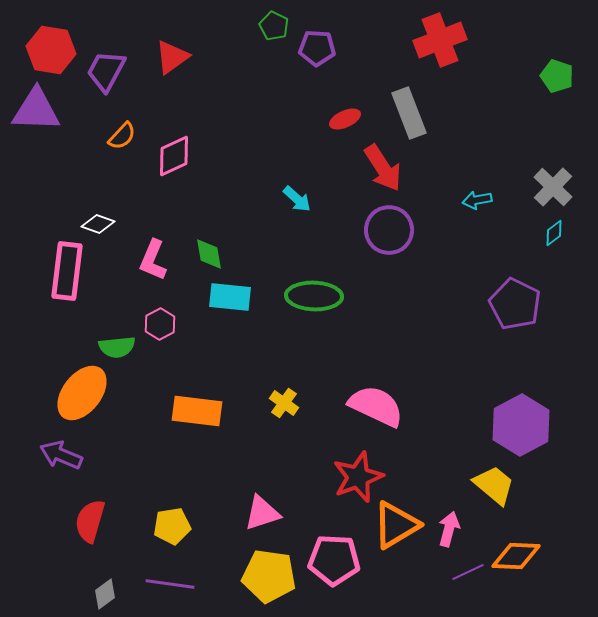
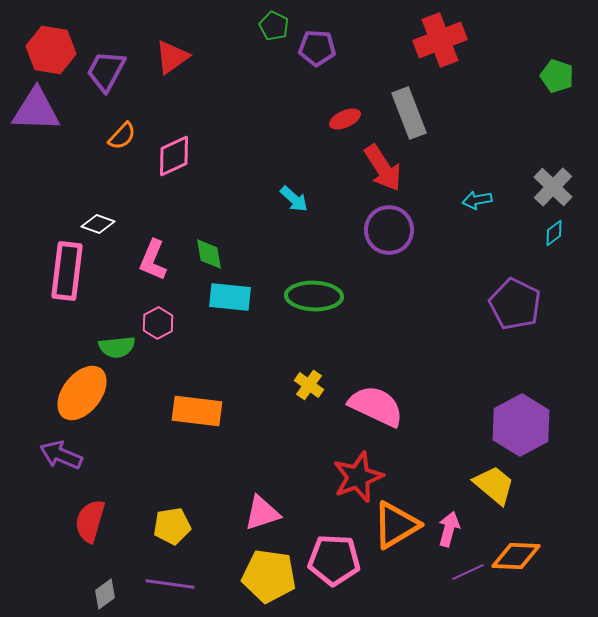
cyan arrow at (297, 199): moved 3 px left
pink hexagon at (160, 324): moved 2 px left, 1 px up
yellow cross at (284, 403): moved 25 px right, 18 px up
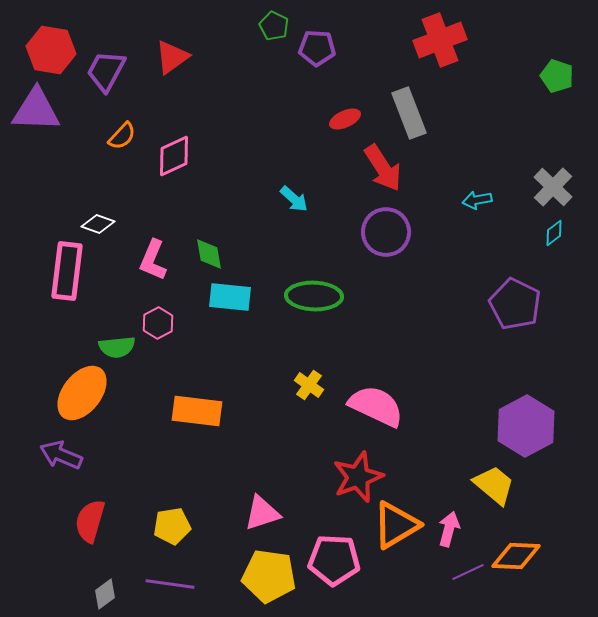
purple circle at (389, 230): moved 3 px left, 2 px down
purple hexagon at (521, 425): moved 5 px right, 1 px down
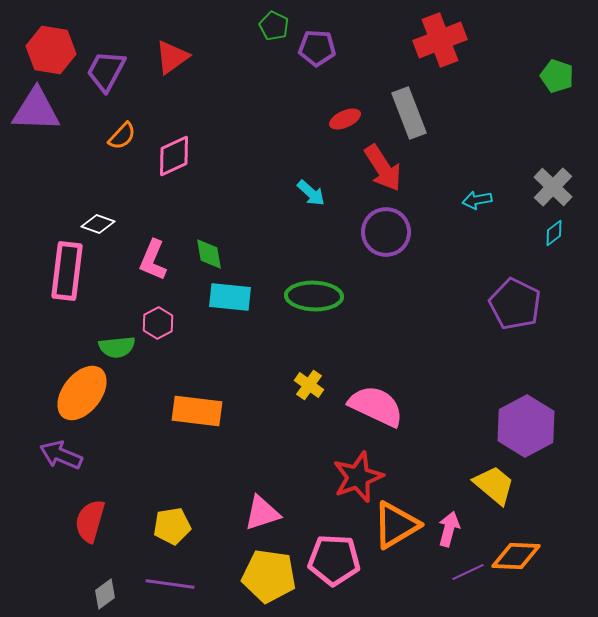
cyan arrow at (294, 199): moved 17 px right, 6 px up
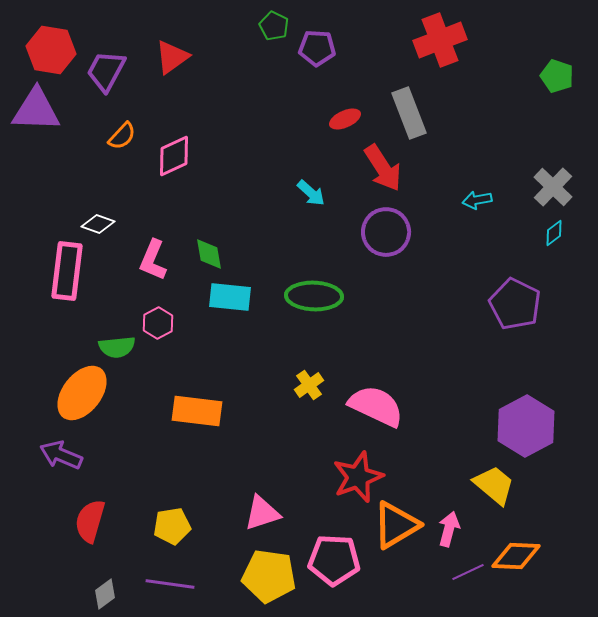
yellow cross at (309, 385): rotated 20 degrees clockwise
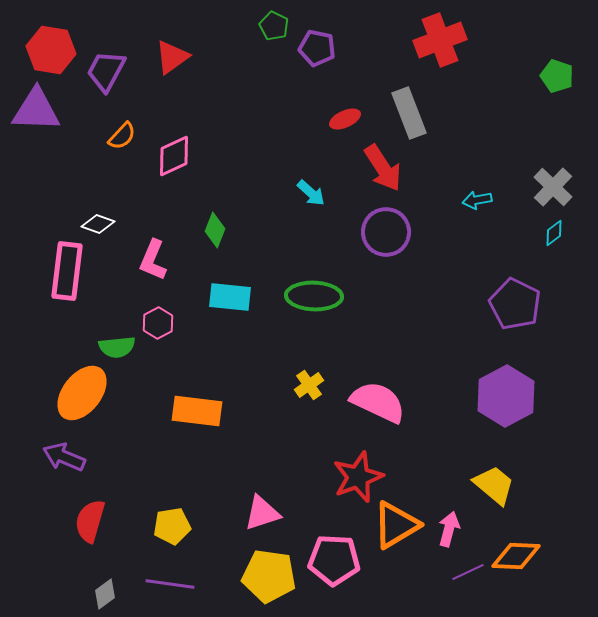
purple pentagon at (317, 48): rotated 9 degrees clockwise
green diamond at (209, 254): moved 6 px right, 24 px up; rotated 32 degrees clockwise
pink semicircle at (376, 406): moved 2 px right, 4 px up
purple hexagon at (526, 426): moved 20 px left, 30 px up
purple arrow at (61, 455): moved 3 px right, 2 px down
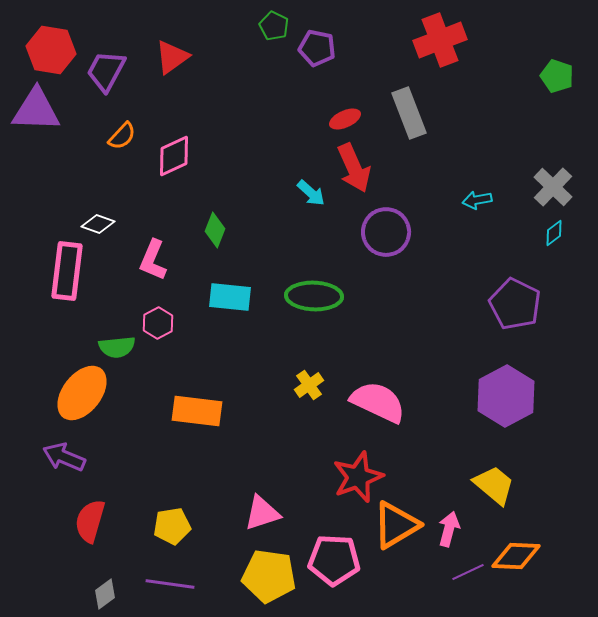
red arrow at (383, 168): moved 29 px left; rotated 9 degrees clockwise
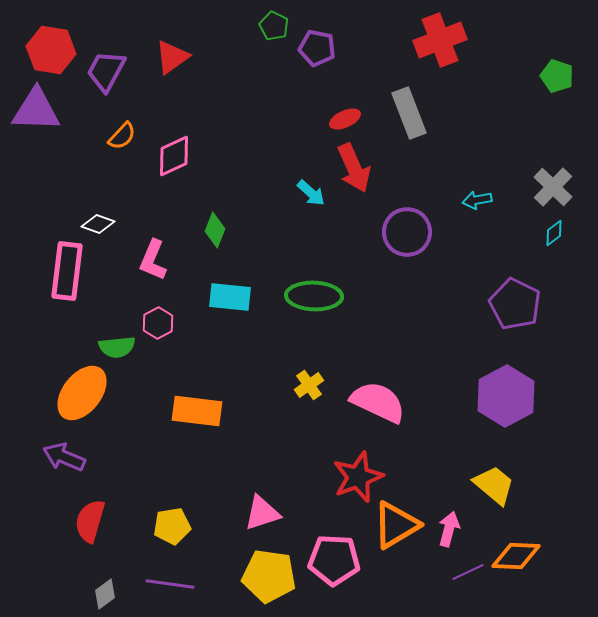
purple circle at (386, 232): moved 21 px right
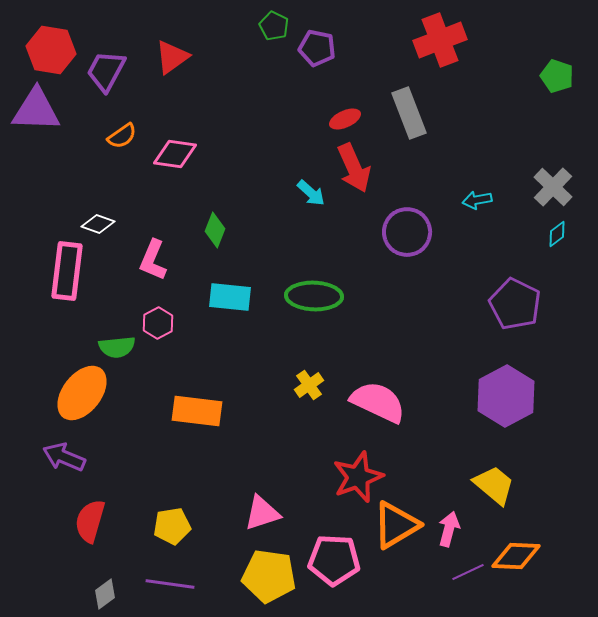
orange semicircle at (122, 136): rotated 12 degrees clockwise
pink diamond at (174, 156): moved 1 px right, 2 px up; rotated 33 degrees clockwise
cyan diamond at (554, 233): moved 3 px right, 1 px down
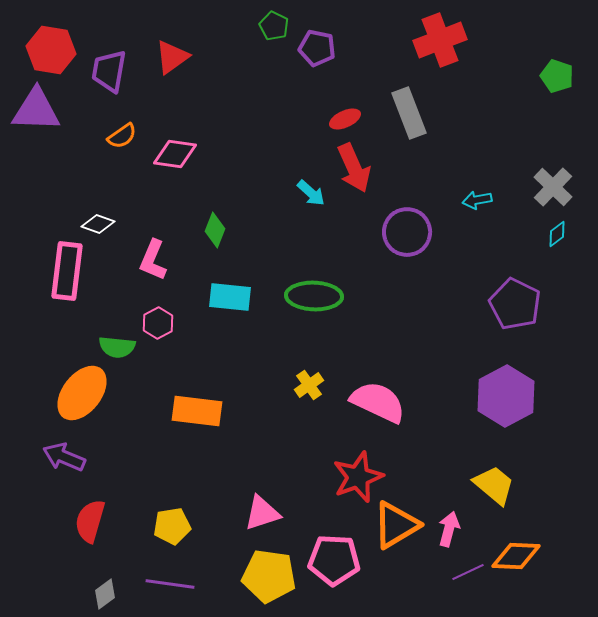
purple trapezoid at (106, 71): moved 3 px right; rotated 18 degrees counterclockwise
green semicircle at (117, 347): rotated 12 degrees clockwise
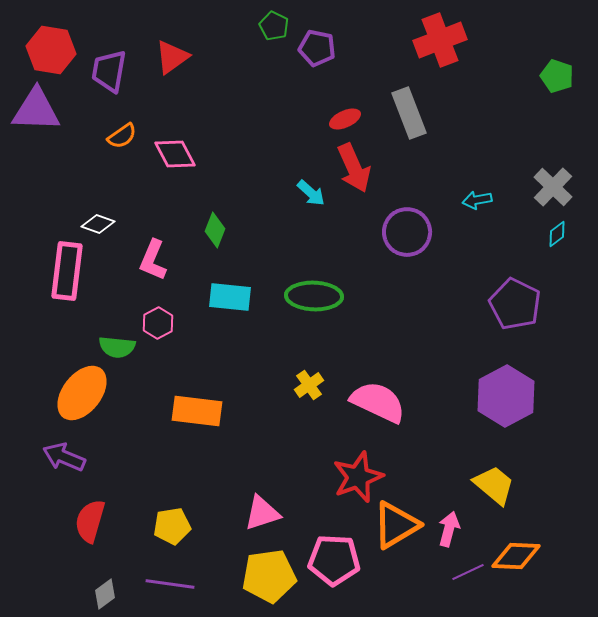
pink diamond at (175, 154): rotated 54 degrees clockwise
yellow pentagon at (269, 576): rotated 16 degrees counterclockwise
